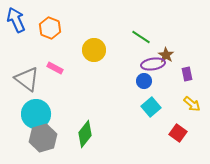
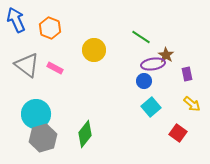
gray triangle: moved 14 px up
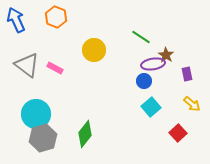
orange hexagon: moved 6 px right, 11 px up
red square: rotated 12 degrees clockwise
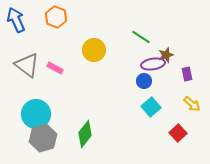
brown star: rotated 21 degrees clockwise
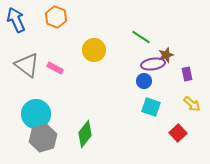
cyan square: rotated 30 degrees counterclockwise
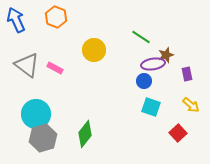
yellow arrow: moved 1 px left, 1 px down
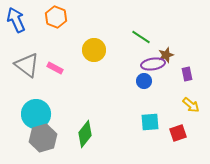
cyan square: moved 1 px left, 15 px down; rotated 24 degrees counterclockwise
red square: rotated 24 degrees clockwise
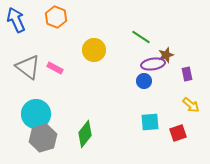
gray triangle: moved 1 px right, 2 px down
